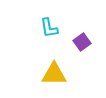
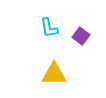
purple square: moved 1 px left, 6 px up; rotated 18 degrees counterclockwise
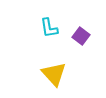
yellow triangle: rotated 48 degrees clockwise
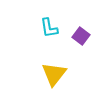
yellow triangle: rotated 20 degrees clockwise
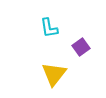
purple square: moved 11 px down; rotated 18 degrees clockwise
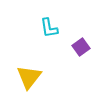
yellow triangle: moved 25 px left, 3 px down
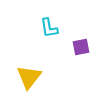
purple square: rotated 24 degrees clockwise
